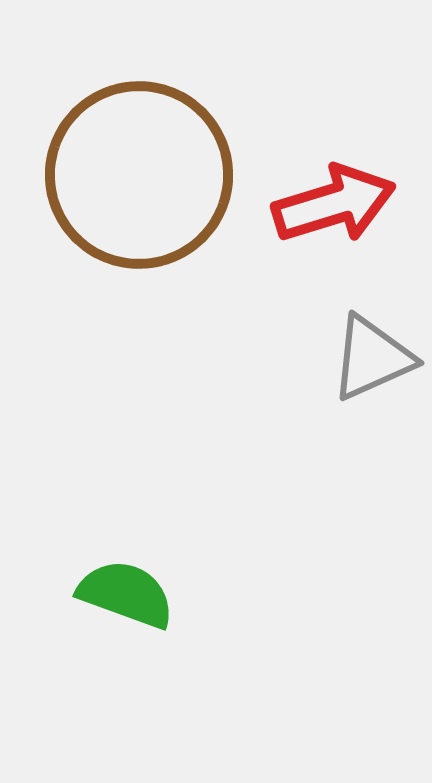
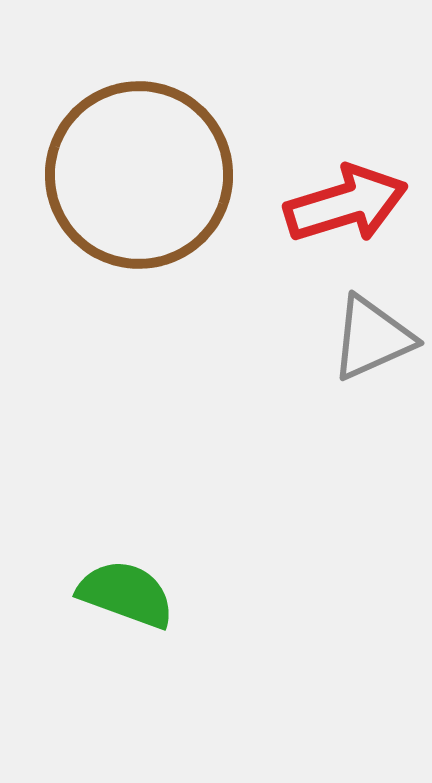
red arrow: moved 12 px right
gray triangle: moved 20 px up
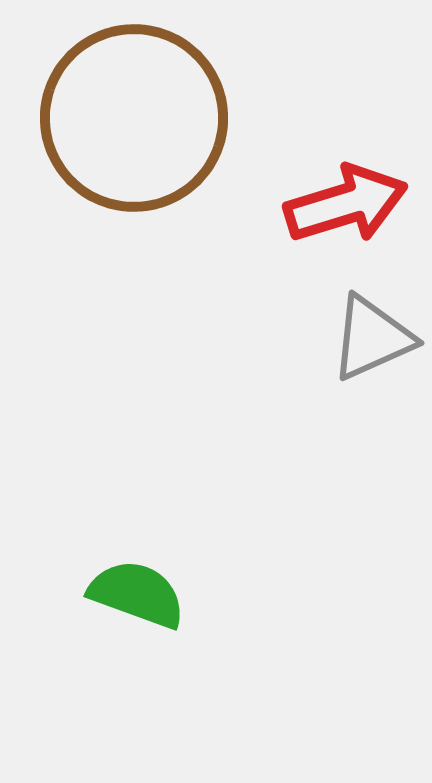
brown circle: moved 5 px left, 57 px up
green semicircle: moved 11 px right
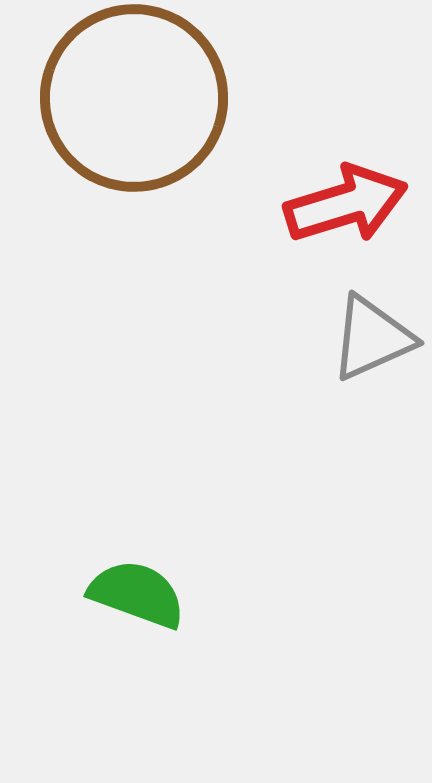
brown circle: moved 20 px up
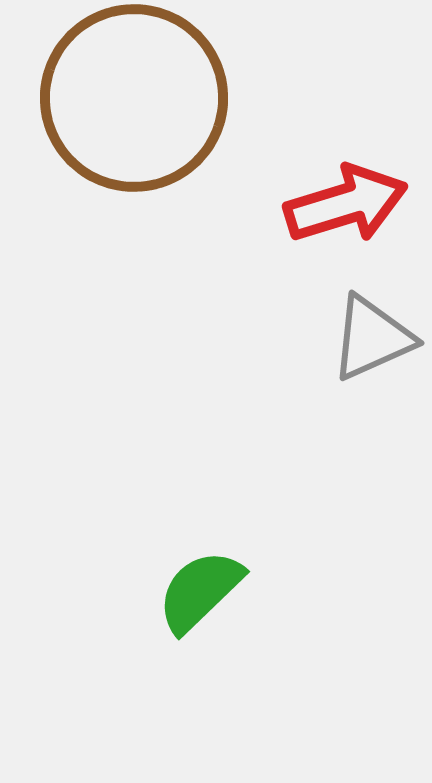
green semicircle: moved 63 px right, 3 px up; rotated 64 degrees counterclockwise
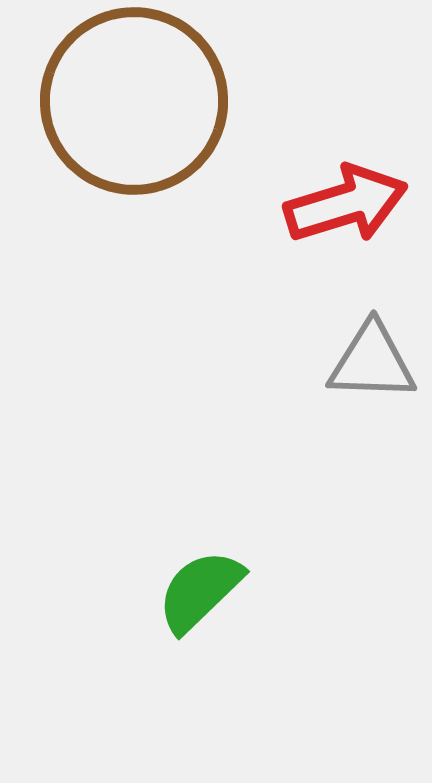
brown circle: moved 3 px down
gray triangle: moved 24 px down; rotated 26 degrees clockwise
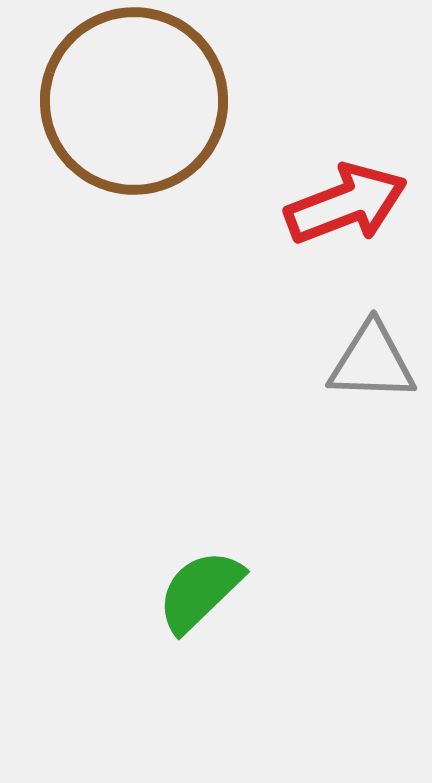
red arrow: rotated 4 degrees counterclockwise
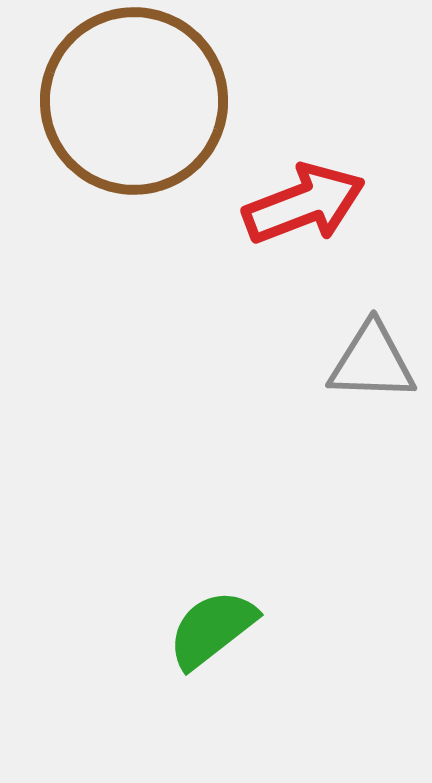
red arrow: moved 42 px left
green semicircle: moved 12 px right, 38 px down; rotated 6 degrees clockwise
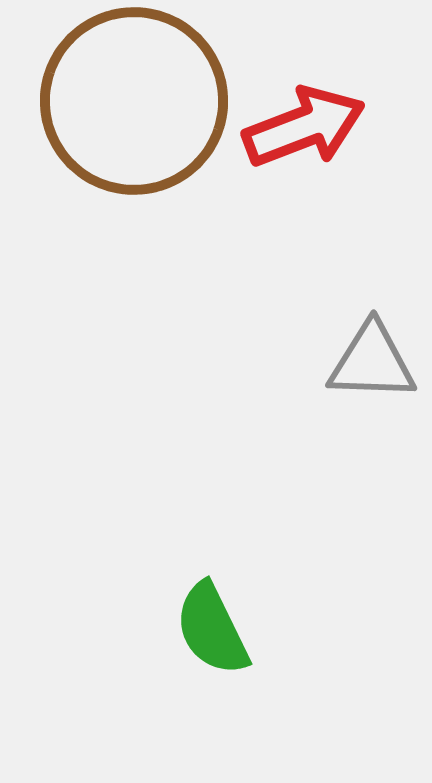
red arrow: moved 77 px up
green semicircle: rotated 78 degrees counterclockwise
